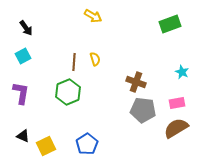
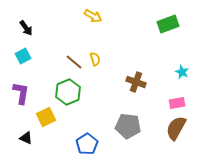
green rectangle: moved 2 px left
brown line: rotated 54 degrees counterclockwise
gray pentagon: moved 15 px left, 16 px down
brown semicircle: rotated 30 degrees counterclockwise
black triangle: moved 3 px right, 2 px down
yellow square: moved 29 px up
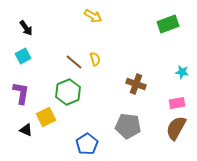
cyan star: rotated 16 degrees counterclockwise
brown cross: moved 2 px down
black triangle: moved 8 px up
